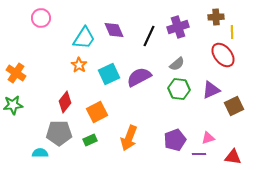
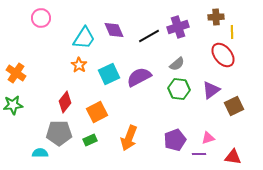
black line: rotated 35 degrees clockwise
purple triangle: rotated 12 degrees counterclockwise
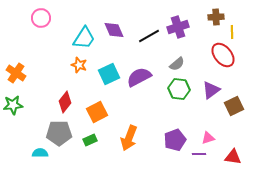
orange star: rotated 14 degrees counterclockwise
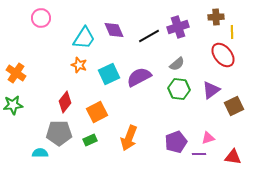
purple pentagon: moved 1 px right, 2 px down
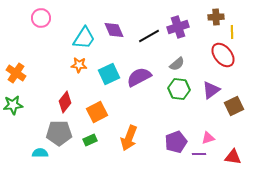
orange star: rotated 14 degrees counterclockwise
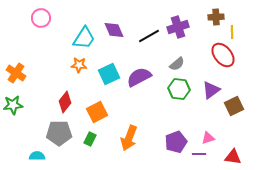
green rectangle: moved 1 px up; rotated 40 degrees counterclockwise
cyan semicircle: moved 3 px left, 3 px down
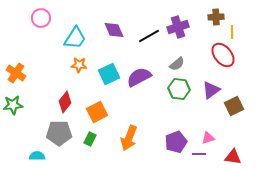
cyan trapezoid: moved 9 px left
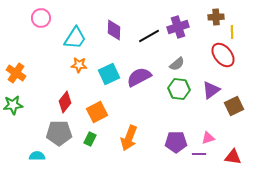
purple diamond: rotated 25 degrees clockwise
purple pentagon: rotated 20 degrees clockwise
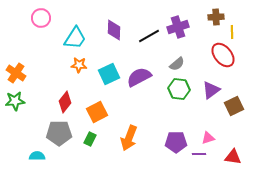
green star: moved 2 px right, 4 px up
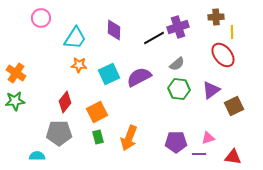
black line: moved 5 px right, 2 px down
green rectangle: moved 8 px right, 2 px up; rotated 40 degrees counterclockwise
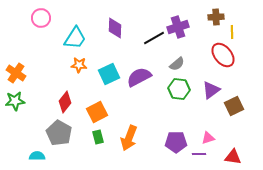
purple diamond: moved 1 px right, 2 px up
gray pentagon: rotated 30 degrees clockwise
